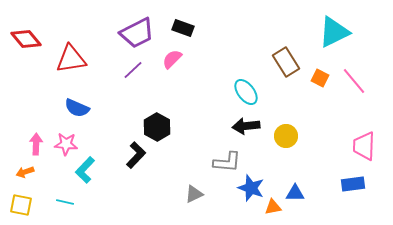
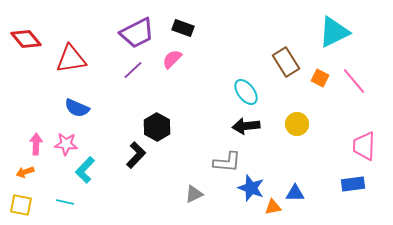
yellow circle: moved 11 px right, 12 px up
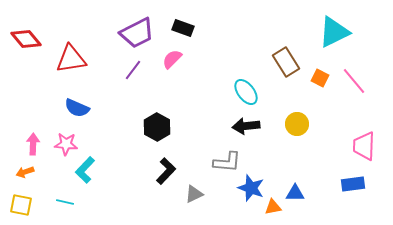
purple line: rotated 10 degrees counterclockwise
pink arrow: moved 3 px left
black L-shape: moved 30 px right, 16 px down
